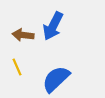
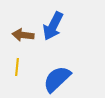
yellow line: rotated 30 degrees clockwise
blue semicircle: moved 1 px right
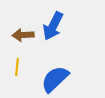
brown arrow: rotated 10 degrees counterclockwise
blue semicircle: moved 2 px left
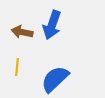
blue arrow: moved 1 px left, 1 px up; rotated 8 degrees counterclockwise
brown arrow: moved 1 px left, 3 px up; rotated 15 degrees clockwise
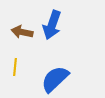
yellow line: moved 2 px left
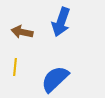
blue arrow: moved 9 px right, 3 px up
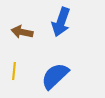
yellow line: moved 1 px left, 4 px down
blue semicircle: moved 3 px up
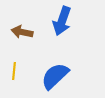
blue arrow: moved 1 px right, 1 px up
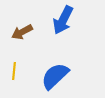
blue arrow: moved 1 px right, 1 px up; rotated 8 degrees clockwise
brown arrow: rotated 40 degrees counterclockwise
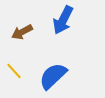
yellow line: rotated 48 degrees counterclockwise
blue semicircle: moved 2 px left
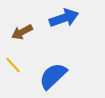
blue arrow: moved 1 px right, 2 px up; rotated 136 degrees counterclockwise
yellow line: moved 1 px left, 6 px up
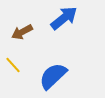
blue arrow: rotated 20 degrees counterclockwise
